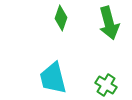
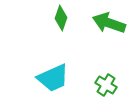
green arrow: rotated 124 degrees clockwise
cyan trapezoid: rotated 100 degrees counterclockwise
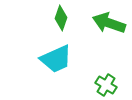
cyan trapezoid: moved 3 px right, 19 px up
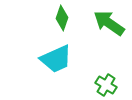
green diamond: moved 1 px right
green arrow: rotated 16 degrees clockwise
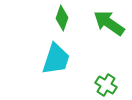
cyan trapezoid: rotated 48 degrees counterclockwise
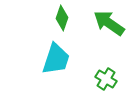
green cross: moved 6 px up
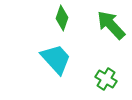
green arrow: moved 2 px right, 2 px down; rotated 12 degrees clockwise
cyan trapezoid: rotated 60 degrees counterclockwise
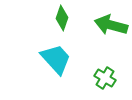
green arrow: rotated 32 degrees counterclockwise
green cross: moved 1 px left, 1 px up
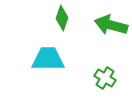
cyan trapezoid: moved 8 px left; rotated 48 degrees counterclockwise
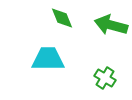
green diamond: rotated 40 degrees counterclockwise
